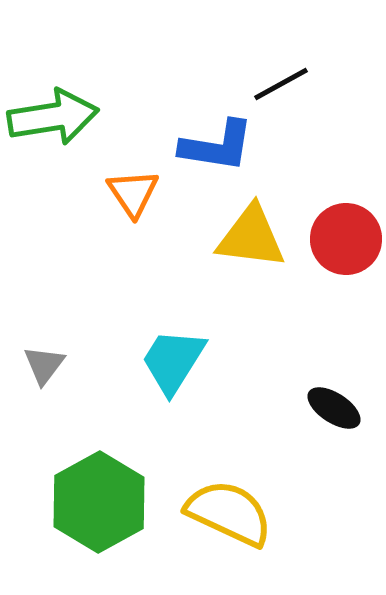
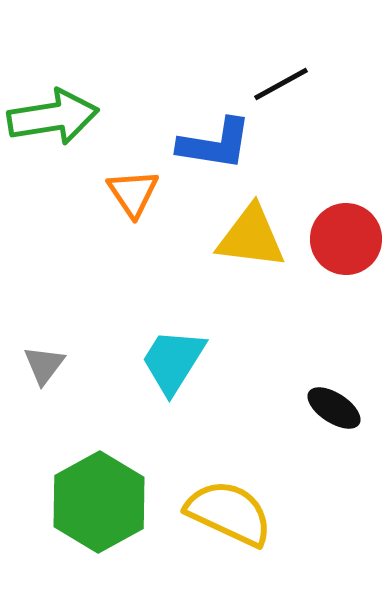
blue L-shape: moved 2 px left, 2 px up
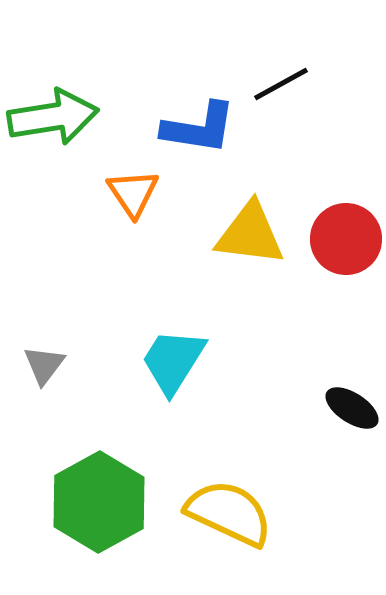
blue L-shape: moved 16 px left, 16 px up
yellow triangle: moved 1 px left, 3 px up
black ellipse: moved 18 px right
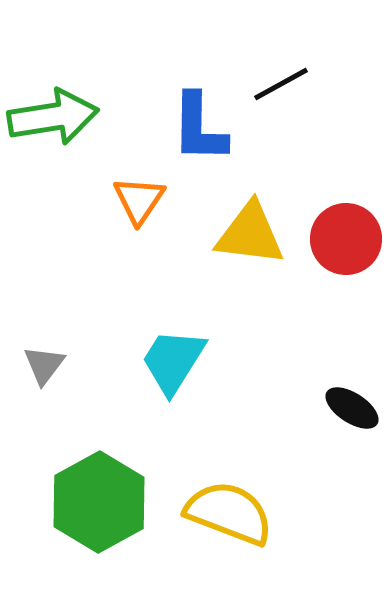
blue L-shape: rotated 82 degrees clockwise
orange triangle: moved 6 px right, 7 px down; rotated 8 degrees clockwise
yellow semicircle: rotated 4 degrees counterclockwise
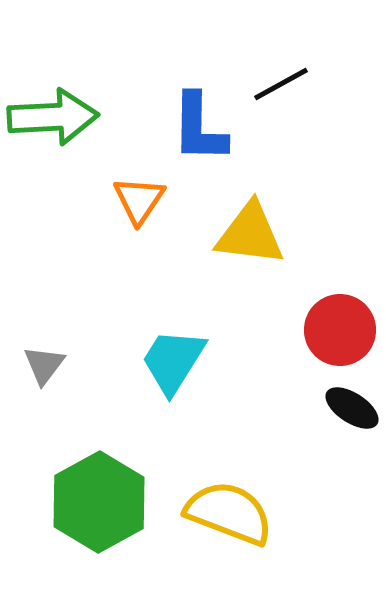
green arrow: rotated 6 degrees clockwise
red circle: moved 6 px left, 91 px down
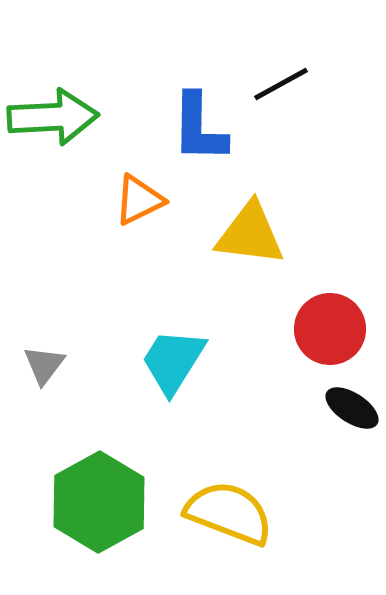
orange triangle: rotated 30 degrees clockwise
red circle: moved 10 px left, 1 px up
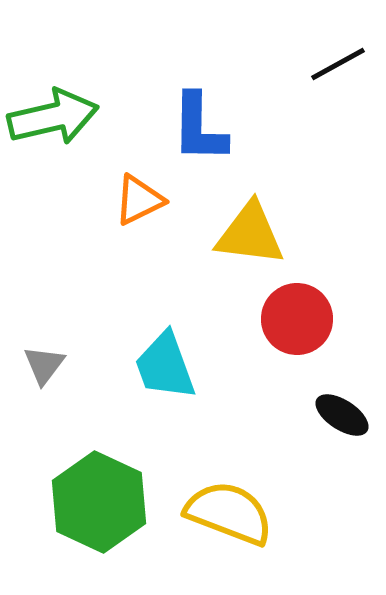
black line: moved 57 px right, 20 px up
green arrow: rotated 10 degrees counterclockwise
red circle: moved 33 px left, 10 px up
cyan trapezoid: moved 8 px left, 5 px down; rotated 52 degrees counterclockwise
black ellipse: moved 10 px left, 7 px down
green hexagon: rotated 6 degrees counterclockwise
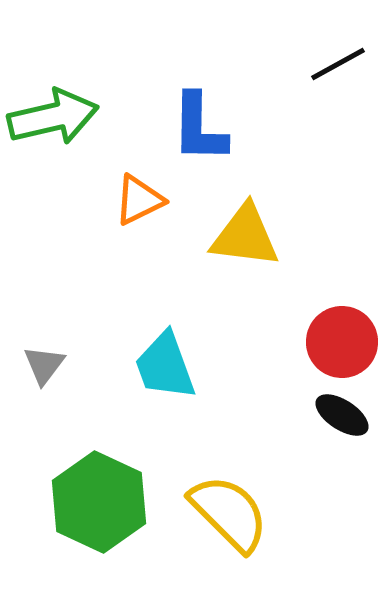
yellow triangle: moved 5 px left, 2 px down
red circle: moved 45 px right, 23 px down
yellow semicircle: rotated 24 degrees clockwise
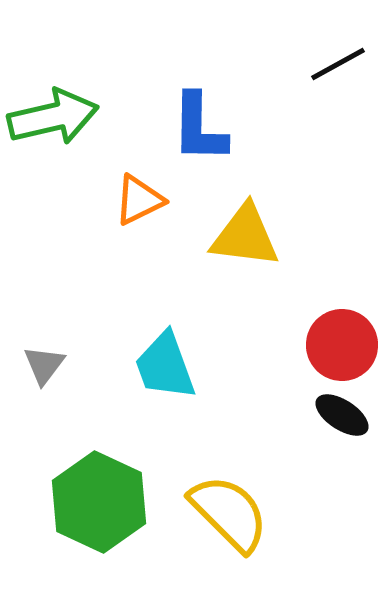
red circle: moved 3 px down
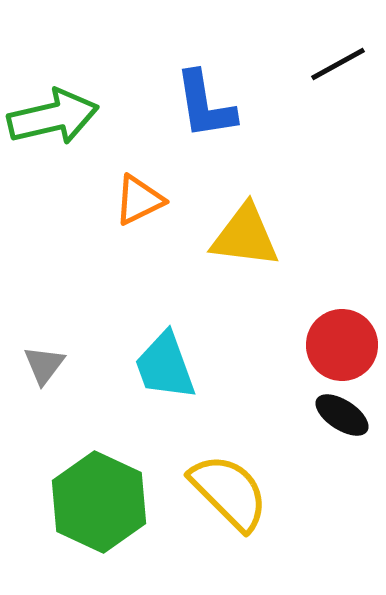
blue L-shape: moved 6 px right, 23 px up; rotated 10 degrees counterclockwise
yellow semicircle: moved 21 px up
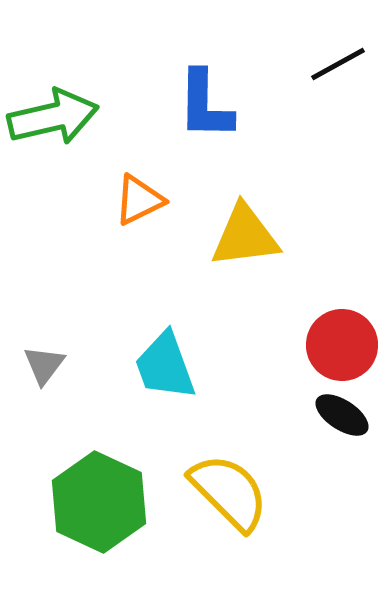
blue L-shape: rotated 10 degrees clockwise
yellow triangle: rotated 14 degrees counterclockwise
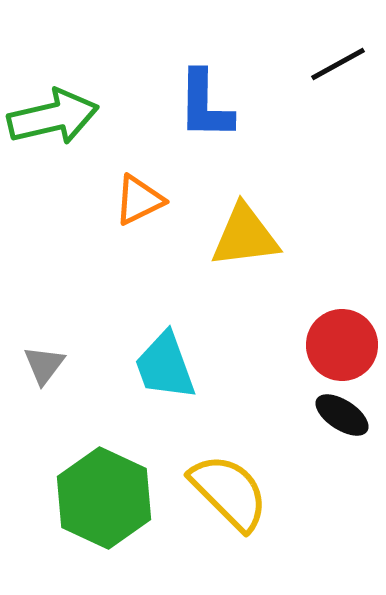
green hexagon: moved 5 px right, 4 px up
